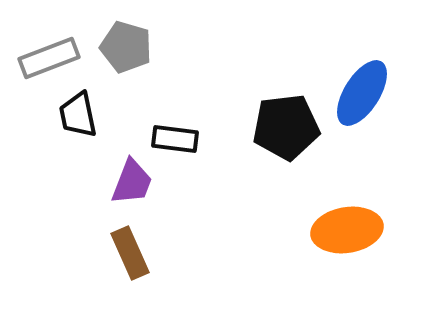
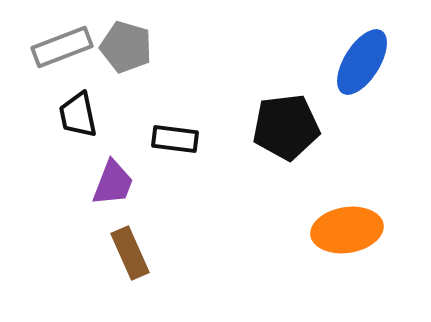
gray rectangle: moved 13 px right, 11 px up
blue ellipse: moved 31 px up
purple trapezoid: moved 19 px left, 1 px down
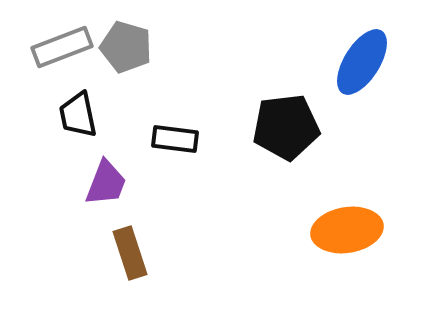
purple trapezoid: moved 7 px left
brown rectangle: rotated 6 degrees clockwise
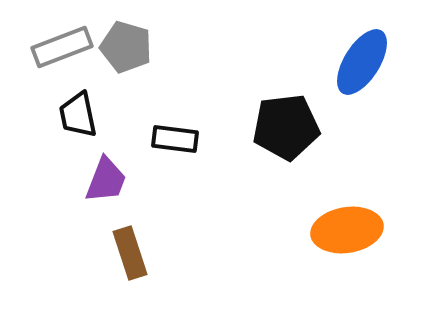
purple trapezoid: moved 3 px up
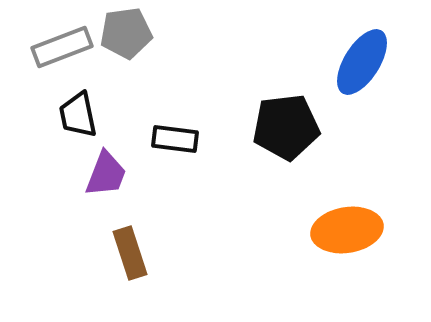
gray pentagon: moved 14 px up; rotated 24 degrees counterclockwise
purple trapezoid: moved 6 px up
